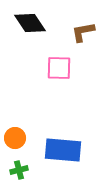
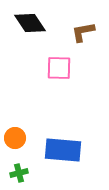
green cross: moved 3 px down
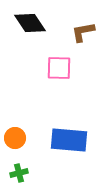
blue rectangle: moved 6 px right, 10 px up
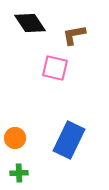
brown L-shape: moved 9 px left, 3 px down
pink square: moved 4 px left; rotated 12 degrees clockwise
blue rectangle: rotated 69 degrees counterclockwise
green cross: rotated 12 degrees clockwise
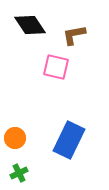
black diamond: moved 2 px down
pink square: moved 1 px right, 1 px up
green cross: rotated 24 degrees counterclockwise
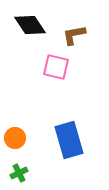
blue rectangle: rotated 42 degrees counterclockwise
